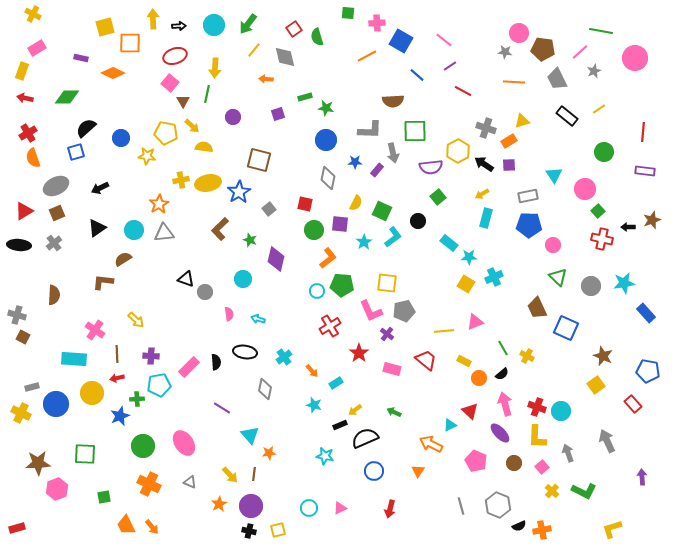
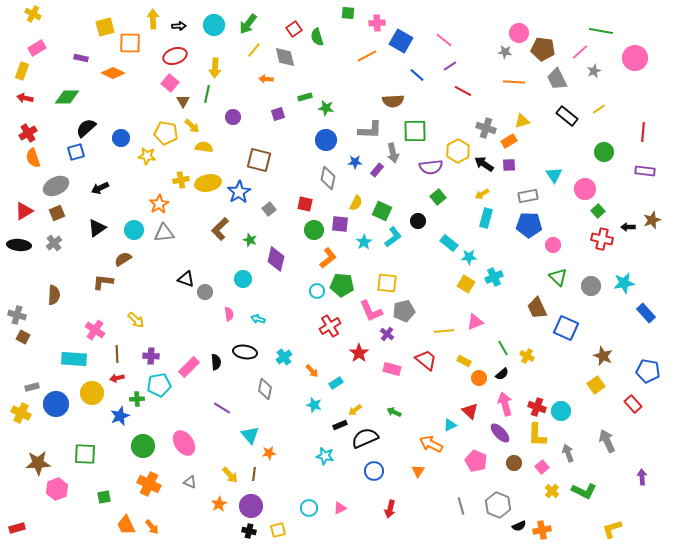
yellow L-shape at (537, 437): moved 2 px up
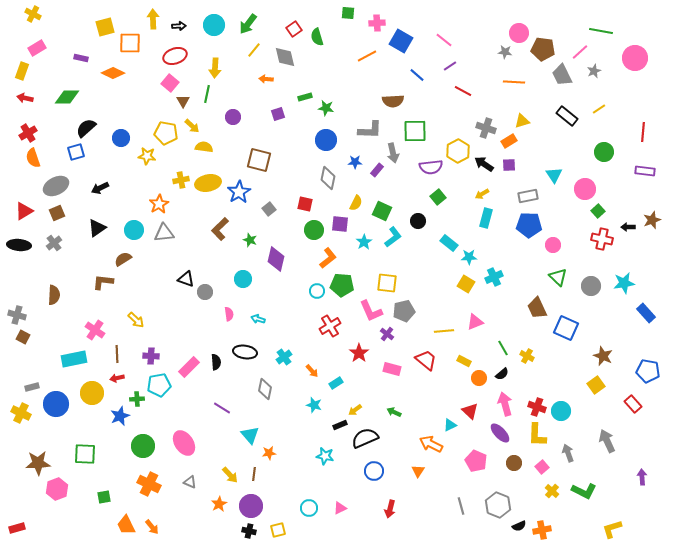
gray trapezoid at (557, 79): moved 5 px right, 4 px up
cyan rectangle at (74, 359): rotated 15 degrees counterclockwise
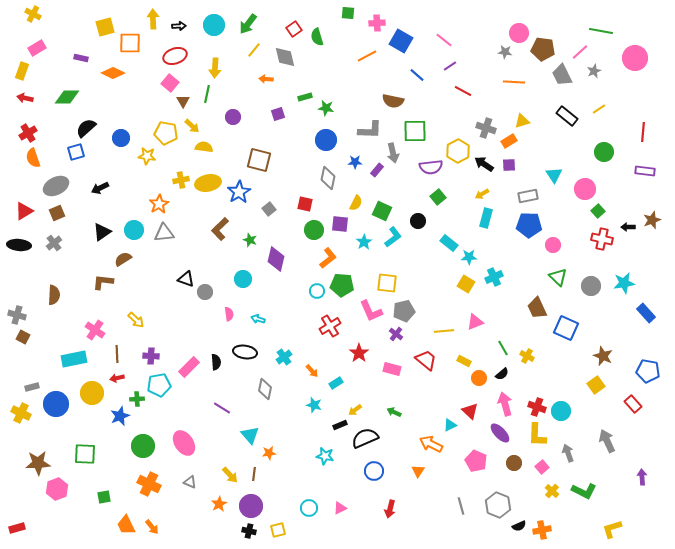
brown semicircle at (393, 101): rotated 15 degrees clockwise
black triangle at (97, 228): moved 5 px right, 4 px down
purple cross at (387, 334): moved 9 px right
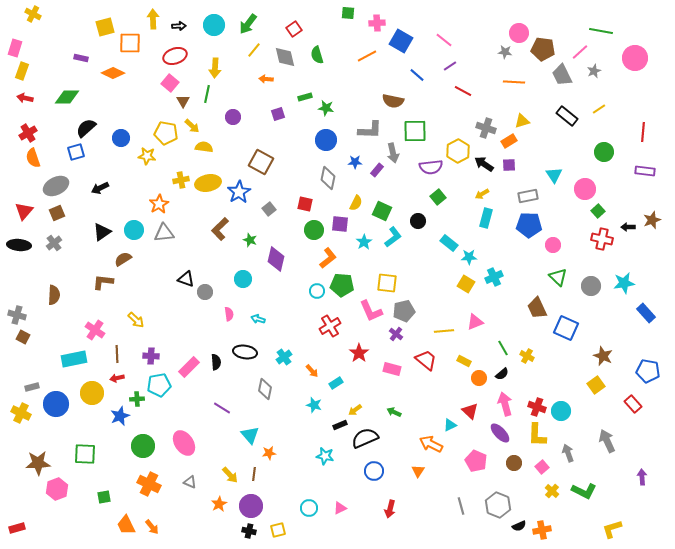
green semicircle at (317, 37): moved 18 px down
pink rectangle at (37, 48): moved 22 px left; rotated 42 degrees counterclockwise
brown square at (259, 160): moved 2 px right, 2 px down; rotated 15 degrees clockwise
red triangle at (24, 211): rotated 18 degrees counterclockwise
